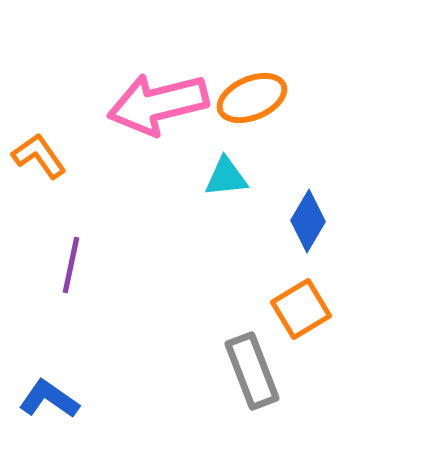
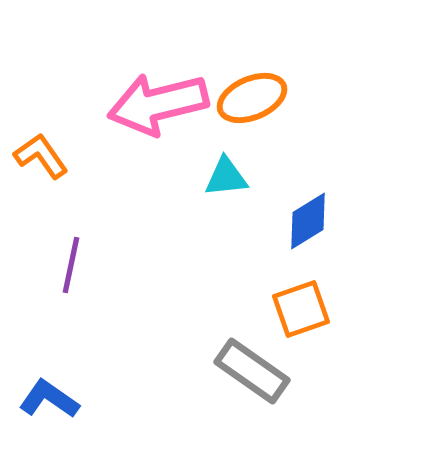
orange L-shape: moved 2 px right
blue diamond: rotated 28 degrees clockwise
orange square: rotated 12 degrees clockwise
gray rectangle: rotated 34 degrees counterclockwise
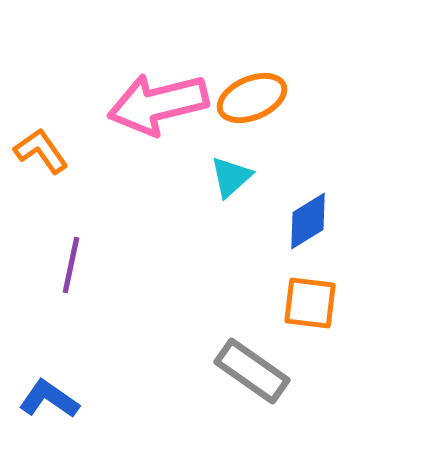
orange L-shape: moved 5 px up
cyan triangle: moved 5 px right; rotated 36 degrees counterclockwise
orange square: moved 9 px right, 6 px up; rotated 26 degrees clockwise
